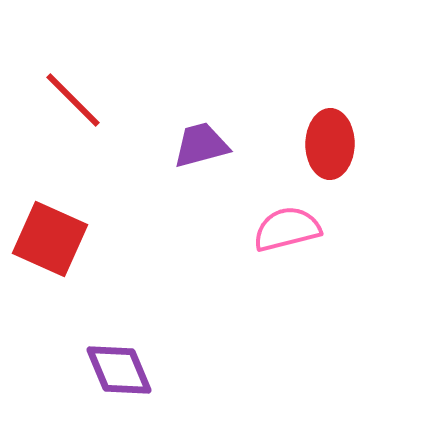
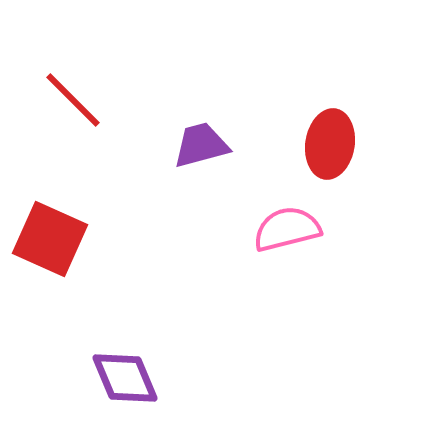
red ellipse: rotated 8 degrees clockwise
purple diamond: moved 6 px right, 8 px down
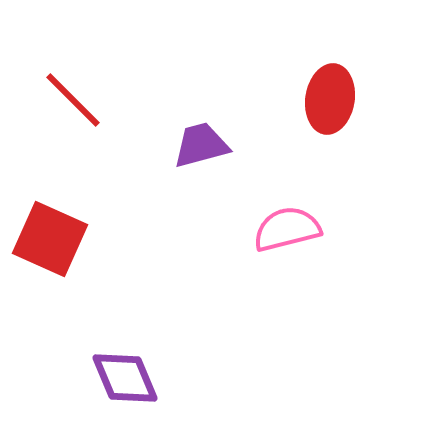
red ellipse: moved 45 px up
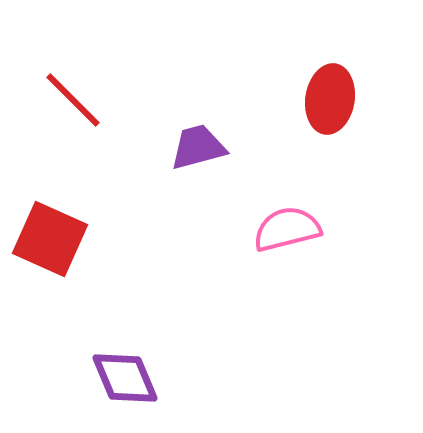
purple trapezoid: moved 3 px left, 2 px down
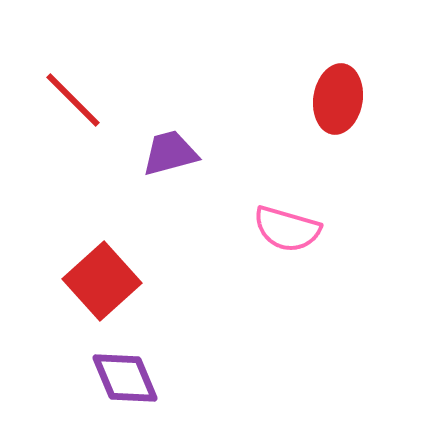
red ellipse: moved 8 px right
purple trapezoid: moved 28 px left, 6 px down
pink semicircle: rotated 150 degrees counterclockwise
red square: moved 52 px right, 42 px down; rotated 24 degrees clockwise
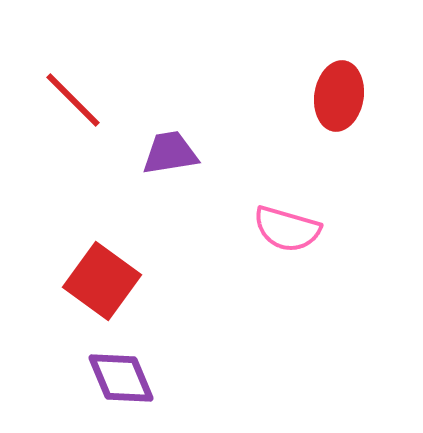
red ellipse: moved 1 px right, 3 px up
purple trapezoid: rotated 6 degrees clockwise
red square: rotated 12 degrees counterclockwise
purple diamond: moved 4 px left
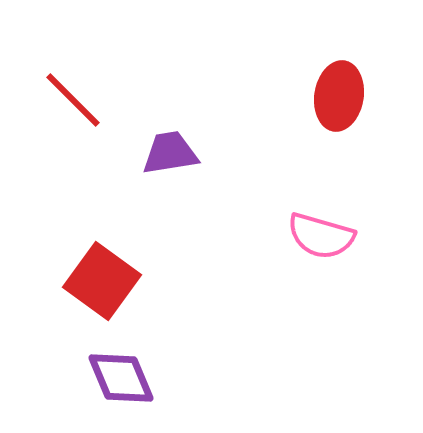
pink semicircle: moved 34 px right, 7 px down
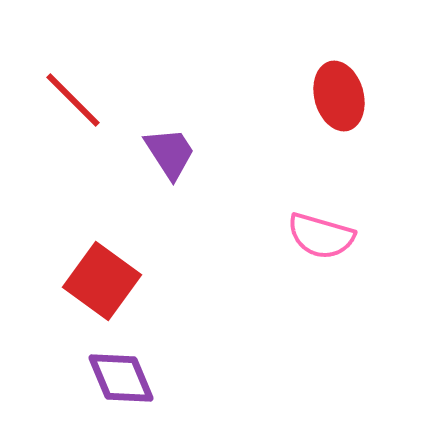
red ellipse: rotated 24 degrees counterclockwise
purple trapezoid: rotated 66 degrees clockwise
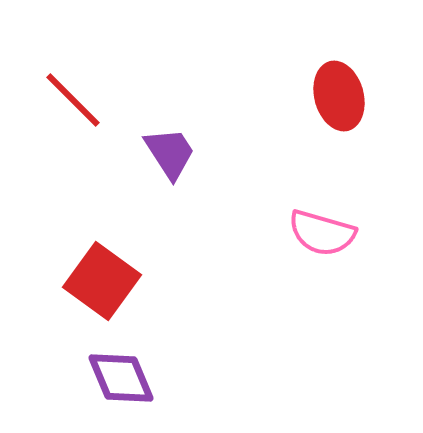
pink semicircle: moved 1 px right, 3 px up
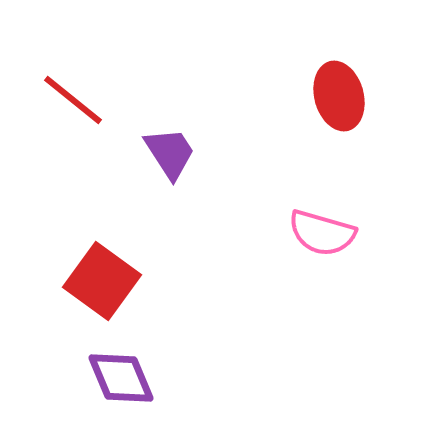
red line: rotated 6 degrees counterclockwise
